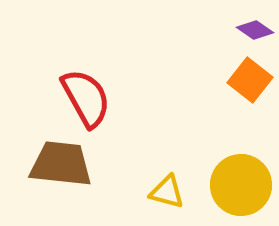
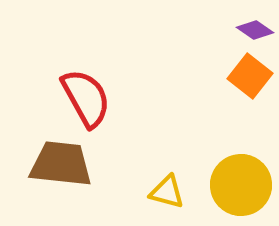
orange square: moved 4 px up
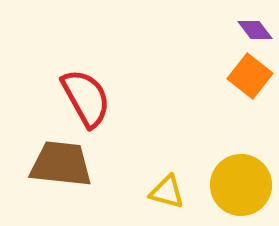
purple diamond: rotated 18 degrees clockwise
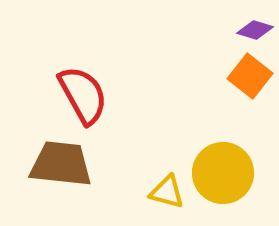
purple diamond: rotated 36 degrees counterclockwise
red semicircle: moved 3 px left, 3 px up
yellow circle: moved 18 px left, 12 px up
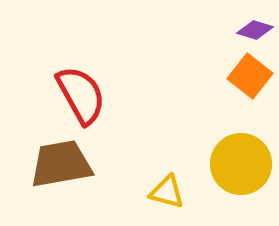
red semicircle: moved 2 px left
brown trapezoid: rotated 16 degrees counterclockwise
yellow circle: moved 18 px right, 9 px up
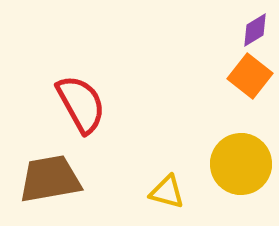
purple diamond: rotated 48 degrees counterclockwise
red semicircle: moved 9 px down
brown trapezoid: moved 11 px left, 15 px down
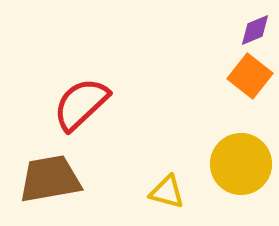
purple diamond: rotated 9 degrees clockwise
red semicircle: rotated 104 degrees counterclockwise
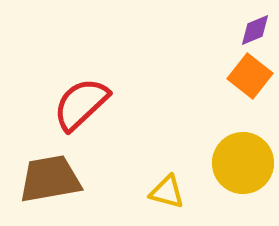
yellow circle: moved 2 px right, 1 px up
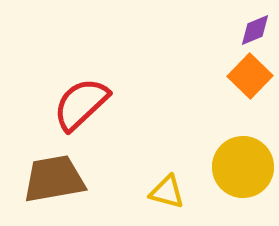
orange square: rotated 6 degrees clockwise
yellow circle: moved 4 px down
brown trapezoid: moved 4 px right
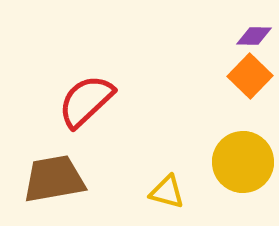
purple diamond: moved 1 px left, 6 px down; rotated 24 degrees clockwise
red semicircle: moved 5 px right, 3 px up
yellow circle: moved 5 px up
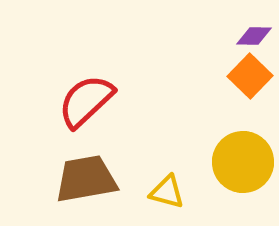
brown trapezoid: moved 32 px right
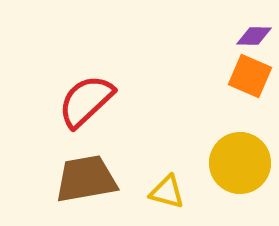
orange square: rotated 21 degrees counterclockwise
yellow circle: moved 3 px left, 1 px down
